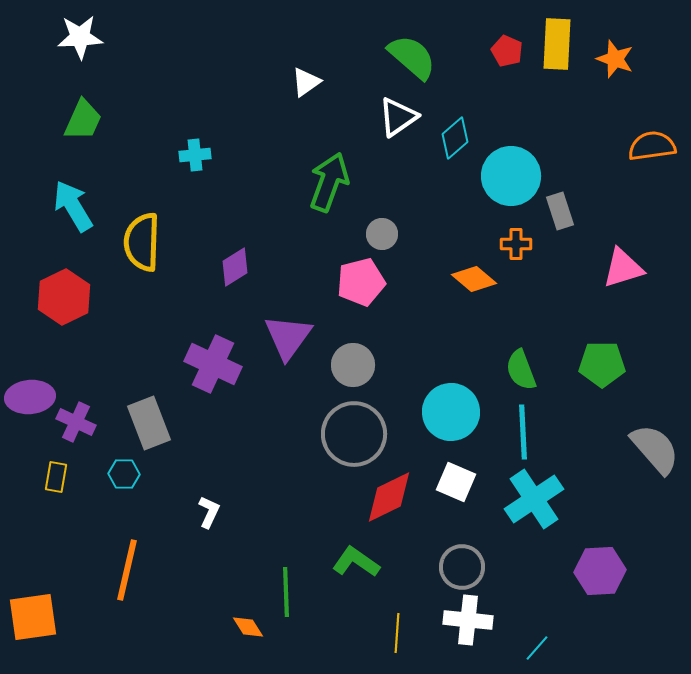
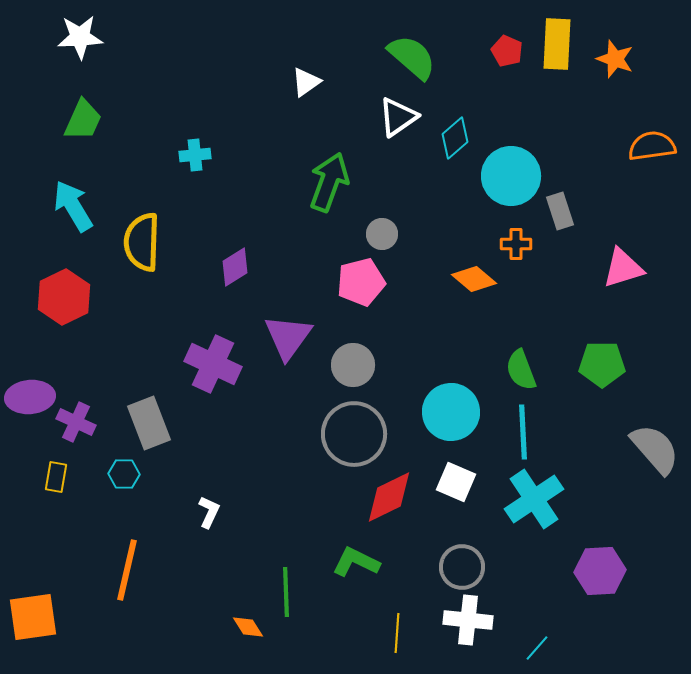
green L-shape at (356, 562): rotated 9 degrees counterclockwise
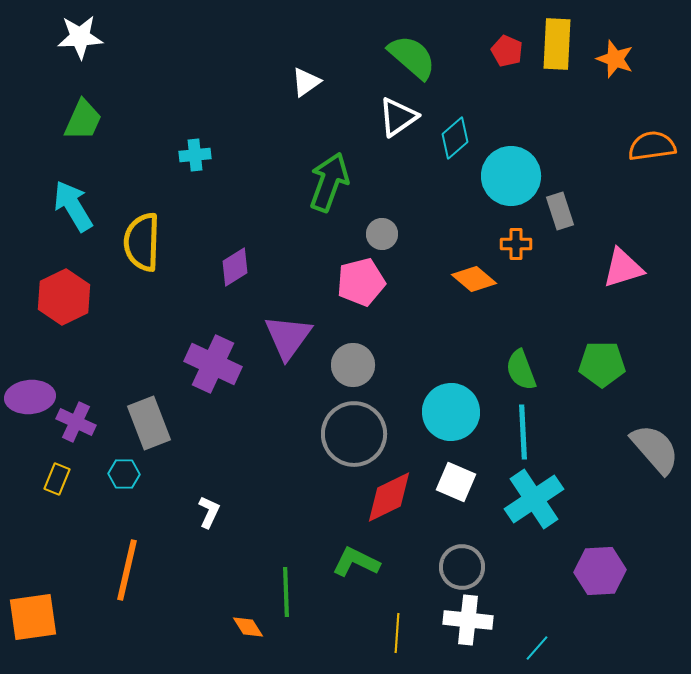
yellow rectangle at (56, 477): moved 1 px right, 2 px down; rotated 12 degrees clockwise
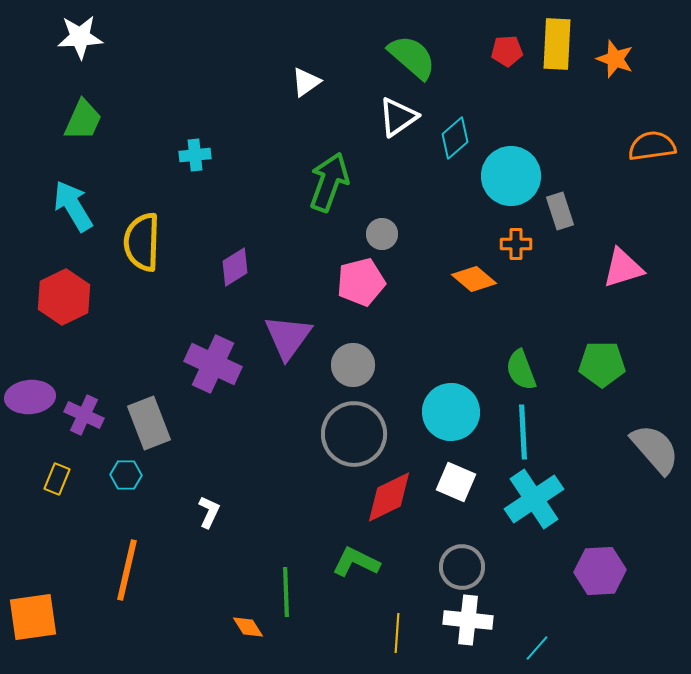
red pentagon at (507, 51): rotated 28 degrees counterclockwise
purple cross at (76, 422): moved 8 px right, 7 px up
cyan hexagon at (124, 474): moved 2 px right, 1 px down
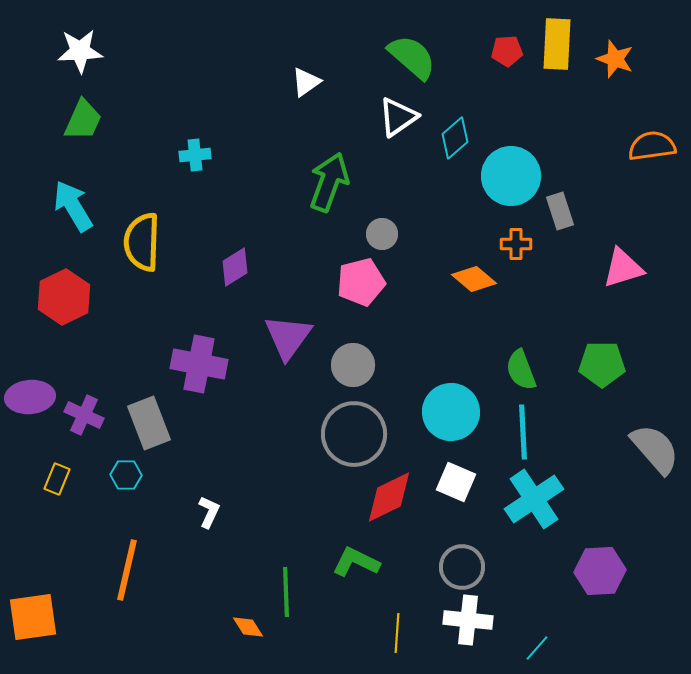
white star at (80, 37): moved 14 px down
purple cross at (213, 364): moved 14 px left; rotated 14 degrees counterclockwise
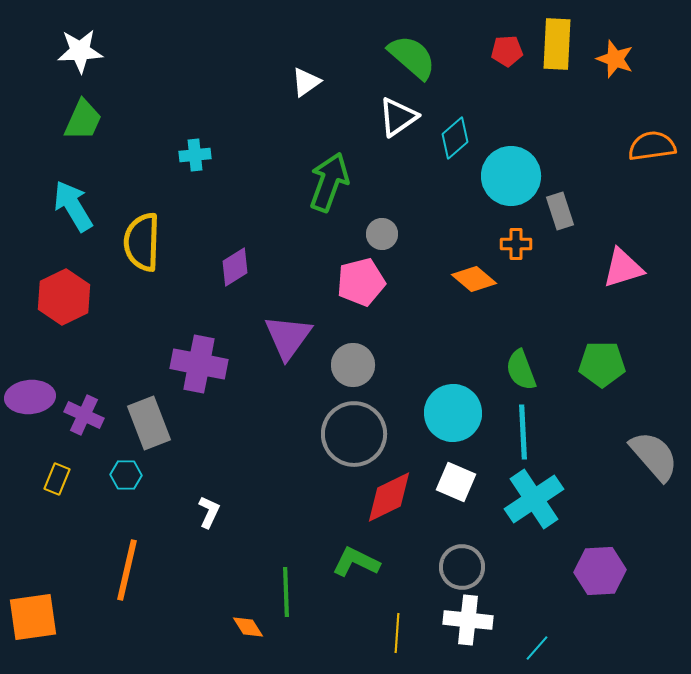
cyan circle at (451, 412): moved 2 px right, 1 px down
gray semicircle at (655, 449): moved 1 px left, 7 px down
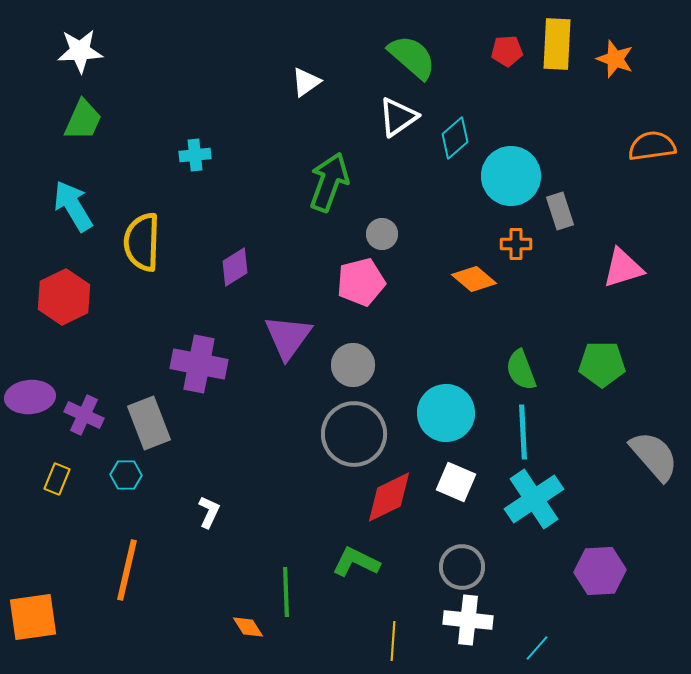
cyan circle at (453, 413): moved 7 px left
yellow line at (397, 633): moved 4 px left, 8 px down
